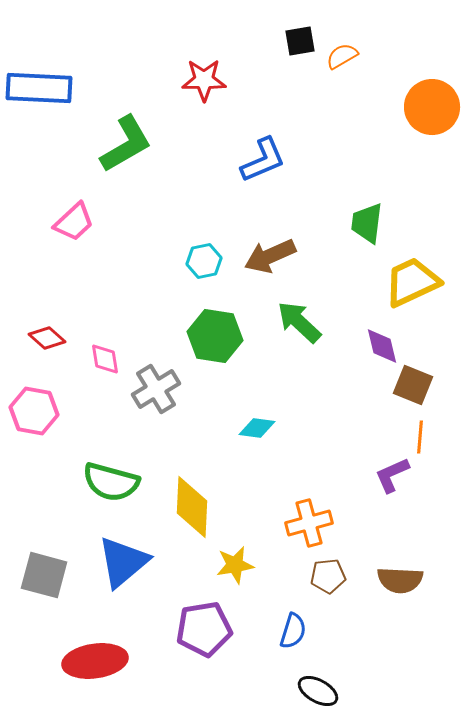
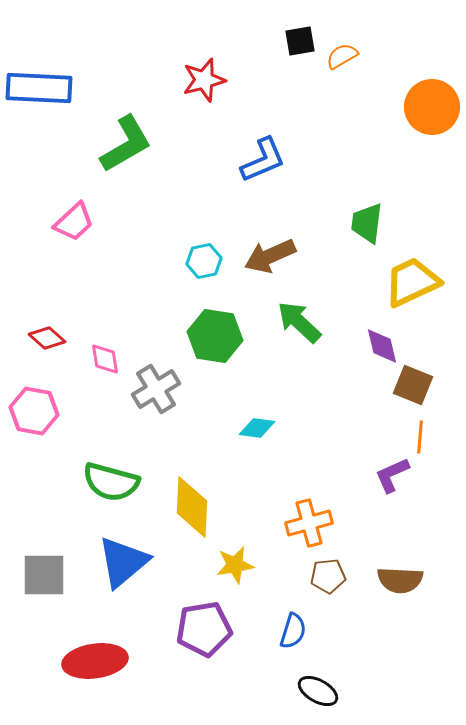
red star: rotated 15 degrees counterclockwise
gray square: rotated 15 degrees counterclockwise
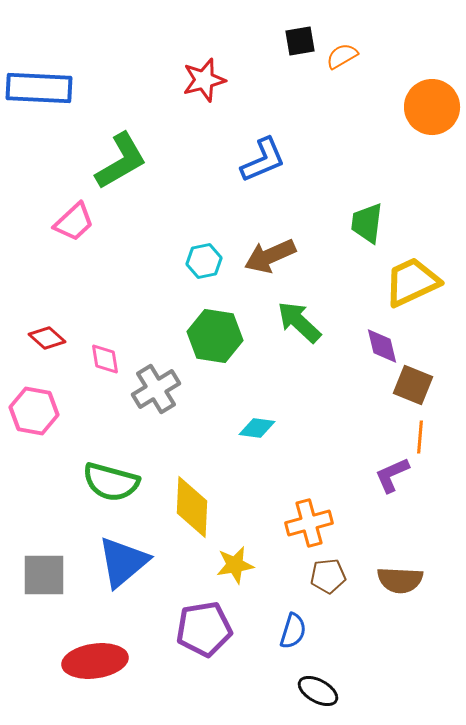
green L-shape: moved 5 px left, 17 px down
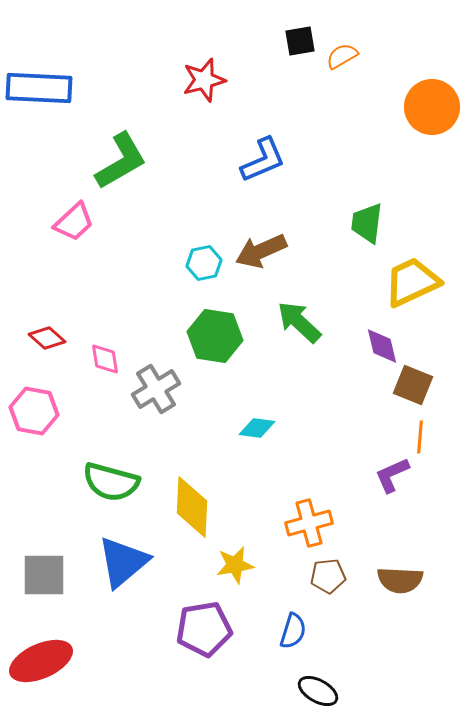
brown arrow: moved 9 px left, 5 px up
cyan hexagon: moved 2 px down
red ellipse: moved 54 px left; rotated 16 degrees counterclockwise
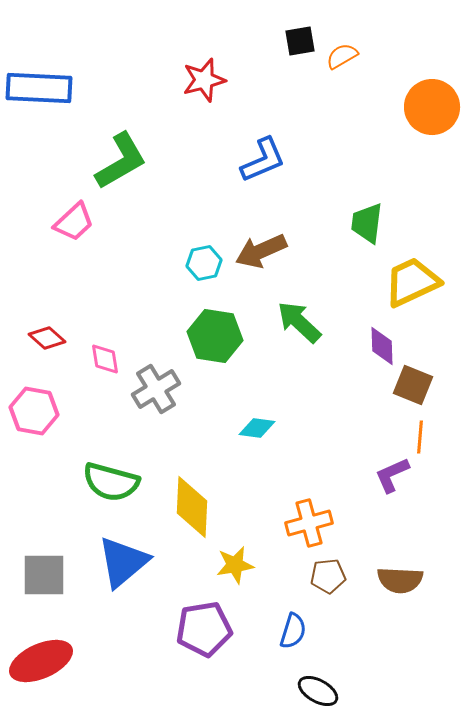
purple diamond: rotated 12 degrees clockwise
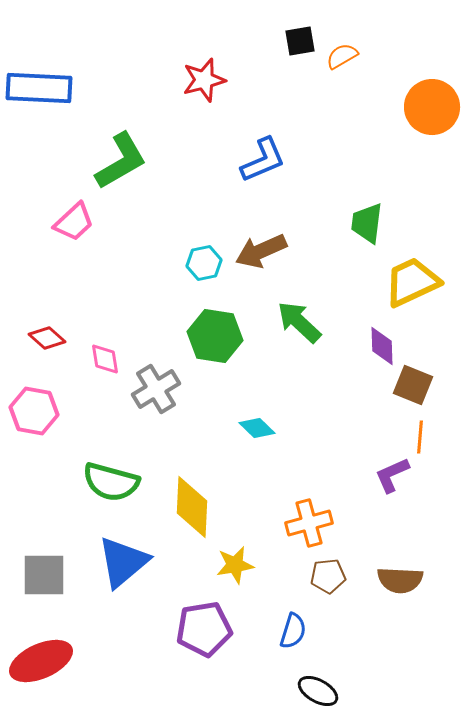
cyan diamond: rotated 36 degrees clockwise
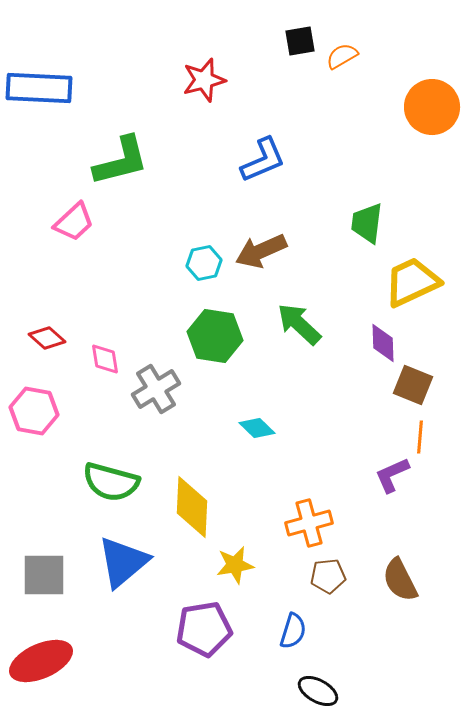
green L-shape: rotated 16 degrees clockwise
green arrow: moved 2 px down
purple diamond: moved 1 px right, 3 px up
brown semicircle: rotated 60 degrees clockwise
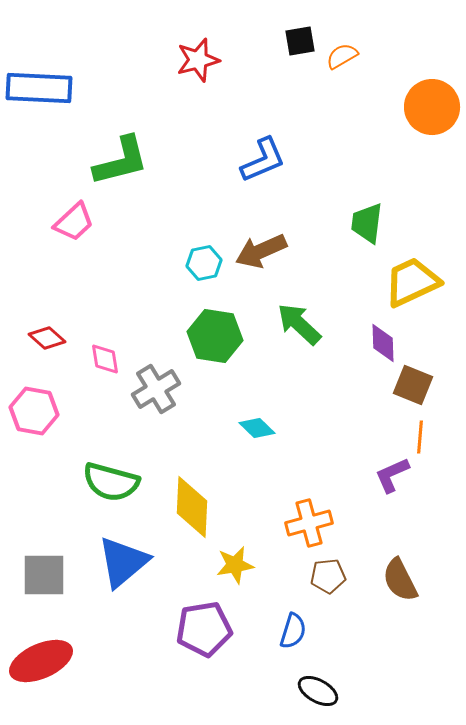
red star: moved 6 px left, 20 px up
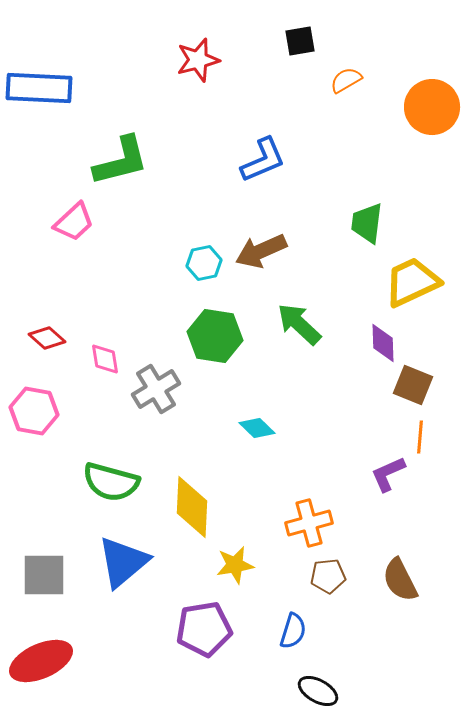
orange semicircle: moved 4 px right, 24 px down
purple L-shape: moved 4 px left, 1 px up
